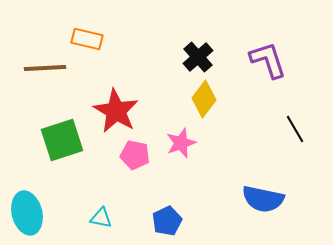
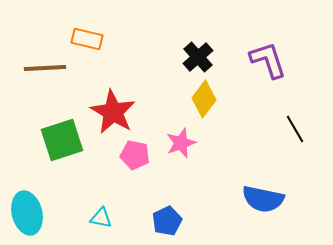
red star: moved 3 px left, 1 px down
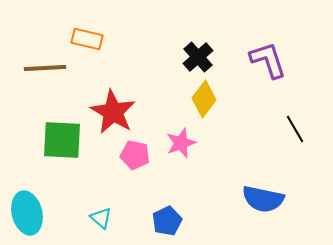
green square: rotated 21 degrees clockwise
cyan triangle: rotated 30 degrees clockwise
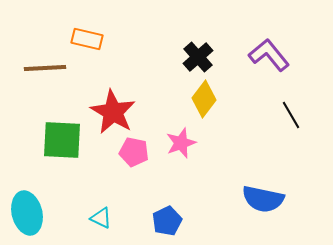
purple L-shape: moved 1 px right, 5 px up; rotated 21 degrees counterclockwise
black line: moved 4 px left, 14 px up
pink pentagon: moved 1 px left, 3 px up
cyan triangle: rotated 15 degrees counterclockwise
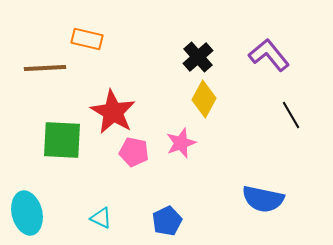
yellow diamond: rotated 9 degrees counterclockwise
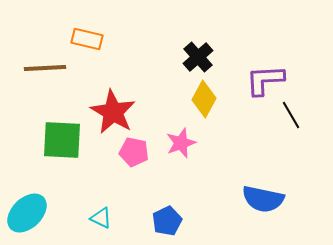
purple L-shape: moved 4 px left, 25 px down; rotated 54 degrees counterclockwise
cyan ellipse: rotated 60 degrees clockwise
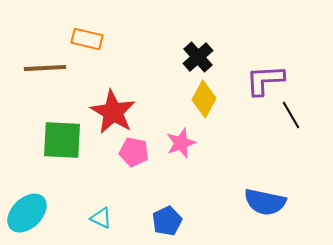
blue semicircle: moved 2 px right, 3 px down
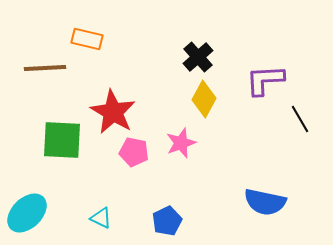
black line: moved 9 px right, 4 px down
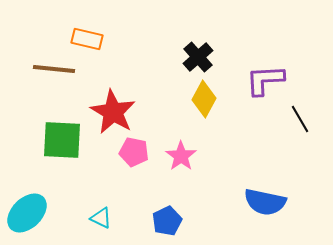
brown line: moved 9 px right, 1 px down; rotated 9 degrees clockwise
pink star: moved 13 px down; rotated 16 degrees counterclockwise
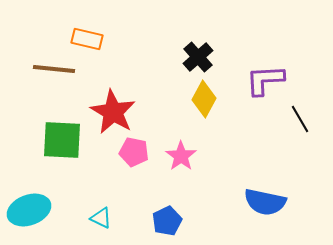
cyan ellipse: moved 2 px right, 3 px up; rotated 24 degrees clockwise
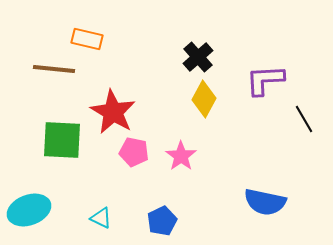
black line: moved 4 px right
blue pentagon: moved 5 px left
